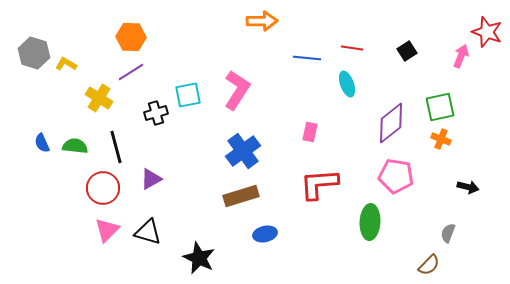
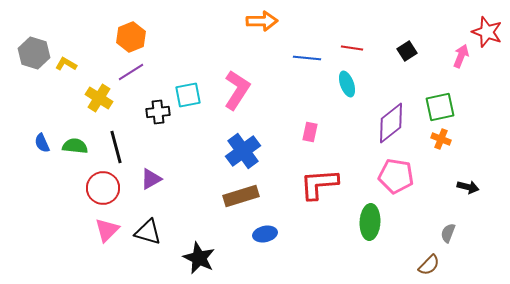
orange hexagon: rotated 24 degrees counterclockwise
black cross: moved 2 px right, 1 px up; rotated 10 degrees clockwise
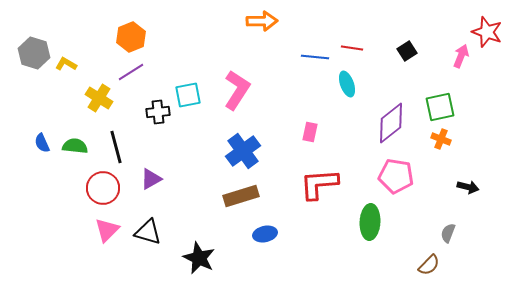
blue line: moved 8 px right, 1 px up
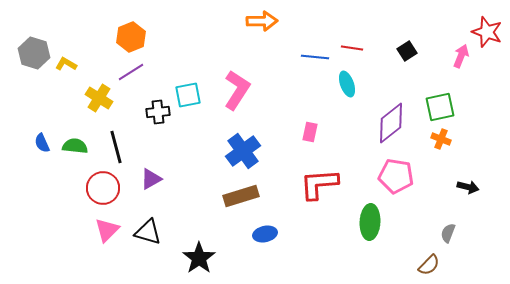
black star: rotated 12 degrees clockwise
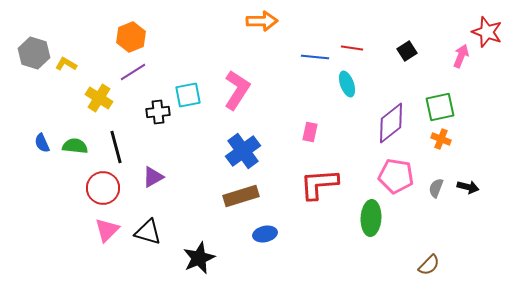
purple line: moved 2 px right
purple triangle: moved 2 px right, 2 px up
green ellipse: moved 1 px right, 4 px up
gray semicircle: moved 12 px left, 45 px up
black star: rotated 12 degrees clockwise
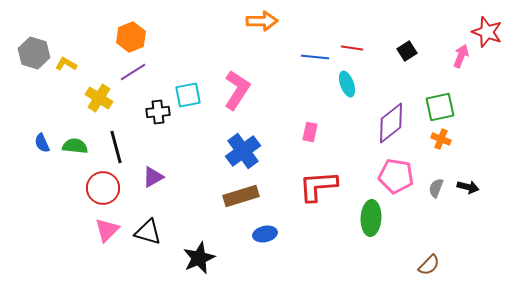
red L-shape: moved 1 px left, 2 px down
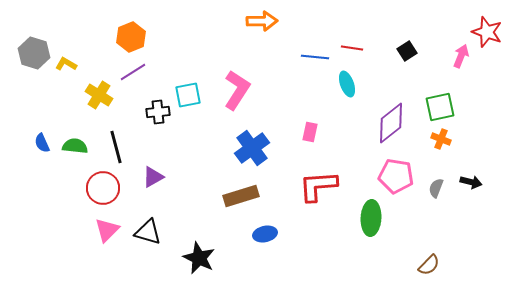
yellow cross: moved 3 px up
blue cross: moved 9 px right, 3 px up
black arrow: moved 3 px right, 5 px up
black star: rotated 24 degrees counterclockwise
